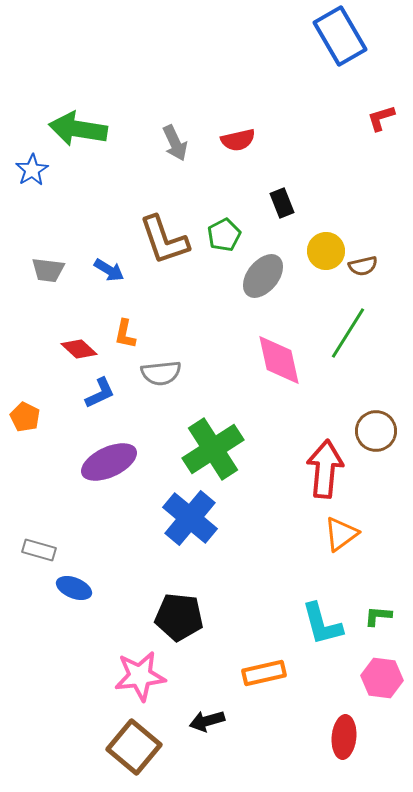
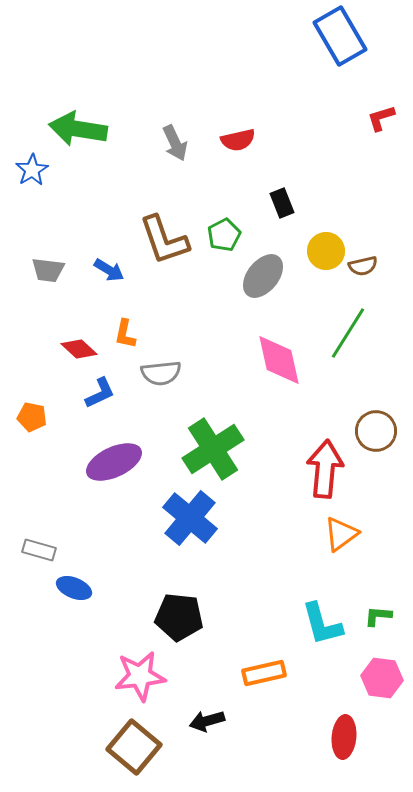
orange pentagon: moved 7 px right; rotated 16 degrees counterclockwise
purple ellipse: moved 5 px right
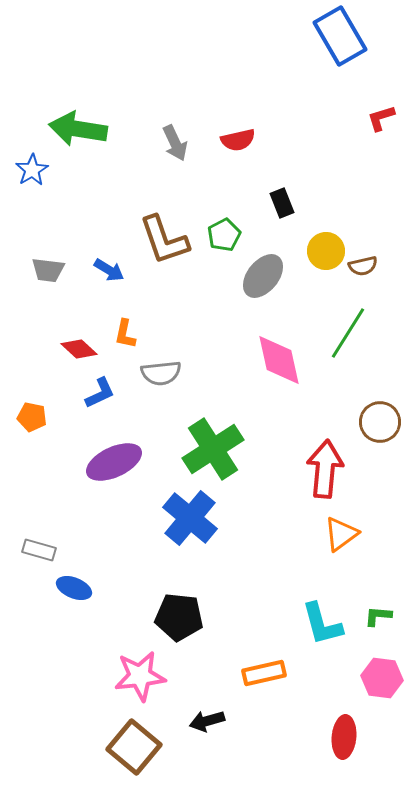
brown circle: moved 4 px right, 9 px up
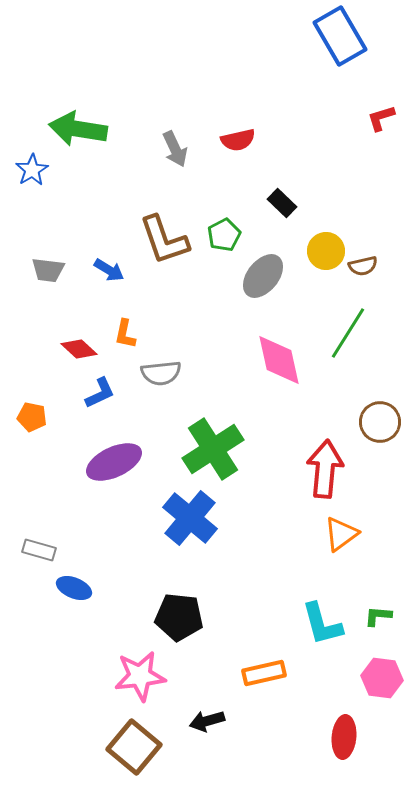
gray arrow: moved 6 px down
black rectangle: rotated 24 degrees counterclockwise
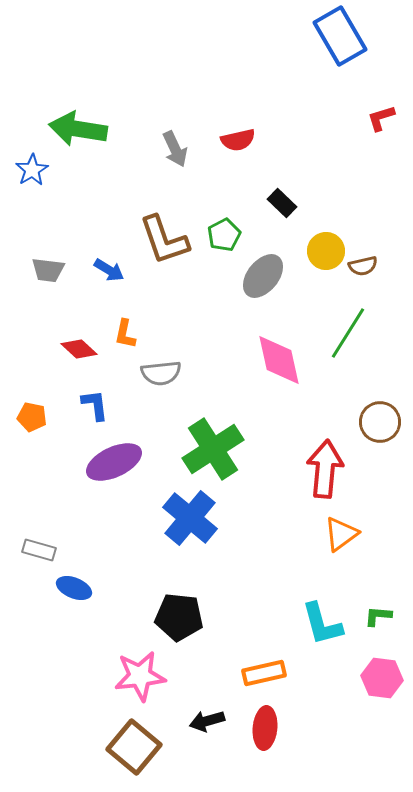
blue L-shape: moved 5 px left, 12 px down; rotated 72 degrees counterclockwise
red ellipse: moved 79 px left, 9 px up
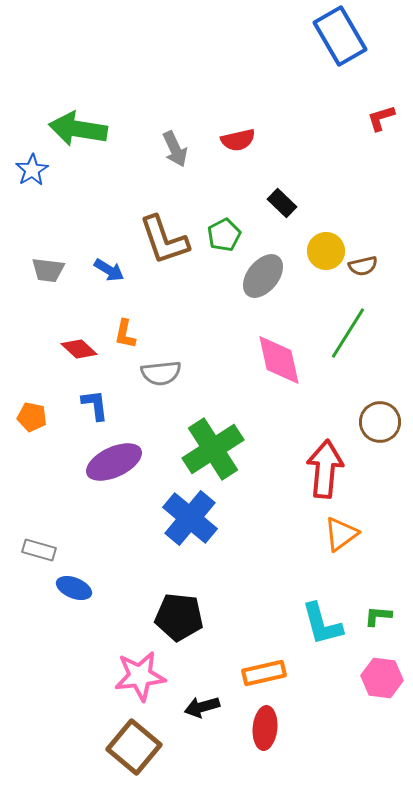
black arrow: moved 5 px left, 14 px up
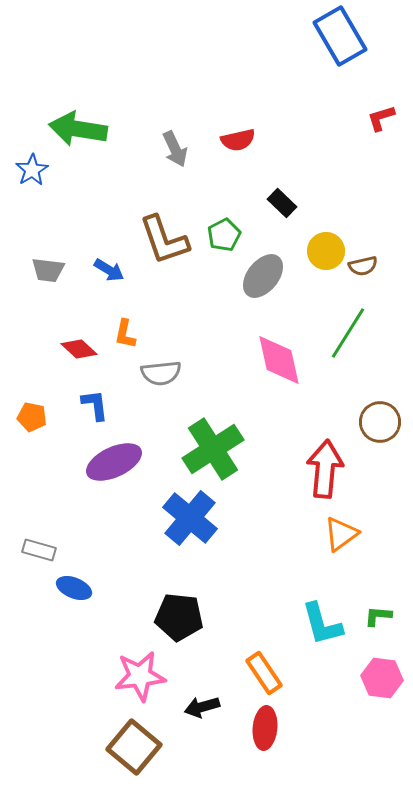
orange rectangle: rotated 69 degrees clockwise
